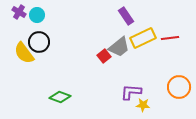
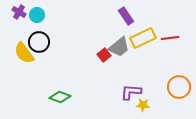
red square: moved 1 px up
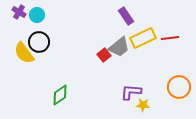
green diamond: moved 2 px up; rotated 55 degrees counterclockwise
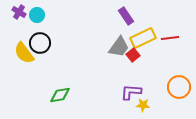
black circle: moved 1 px right, 1 px down
gray trapezoid: rotated 15 degrees counterclockwise
red square: moved 29 px right
green diamond: rotated 25 degrees clockwise
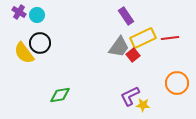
orange circle: moved 2 px left, 4 px up
purple L-shape: moved 1 px left, 4 px down; rotated 30 degrees counterclockwise
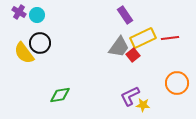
purple rectangle: moved 1 px left, 1 px up
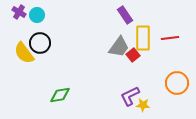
yellow rectangle: rotated 65 degrees counterclockwise
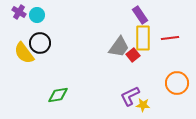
purple rectangle: moved 15 px right
green diamond: moved 2 px left
